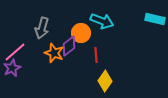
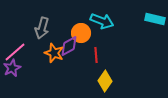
purple diamond: rotated 10 degrees clockwise
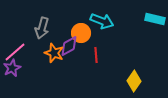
yellow diamond: moved 29 px right
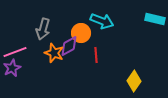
gray arrow: moved 1 px right, 1 px down
pink line: rotated 20 degrees clockwise
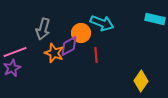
cyan arrow: moved 2 px down
yellow diamond: moved 7 px right
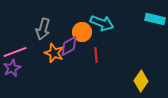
orange circle: moved 1 px right, 1 px up
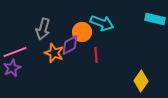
purple diamond: moved 1 px right, 1 px up
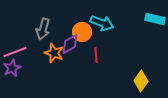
purple diamond: moved 1 px up
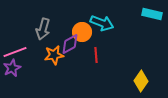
cyan rectangle: moved 3 px left, 5 px up
orange star: moved 2 px down; rotated 30 degrees counterclockwise
